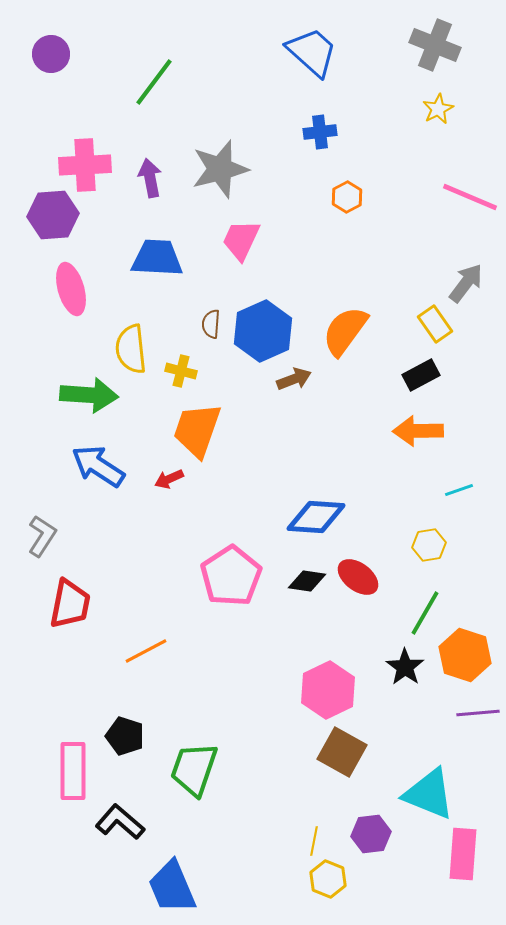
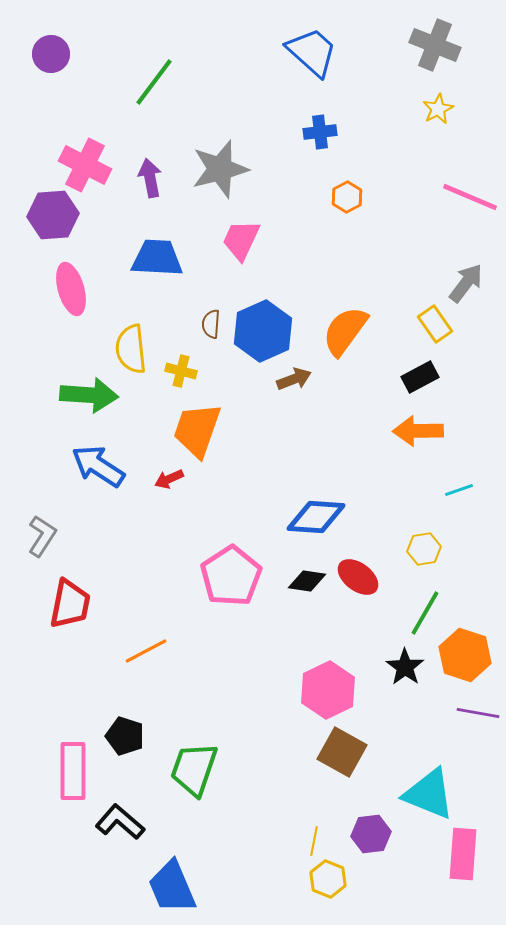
pink cross at (85, 165): rotated 30 degrees clockwise
black rectangle at (421, 375): moved 1 px left, 2 px down
yellow hexagon at (429, 545): moved 5 px left, 4 px down
purple line at (478, 713): rotated 15 degrees clockwise
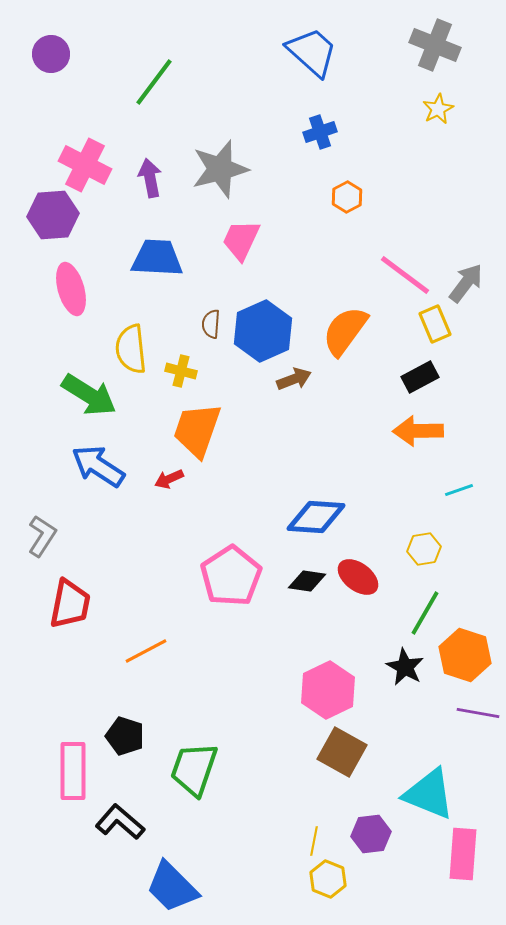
blue cross at (320, 132): rotated 12 degrees counterclockwise
pink line at (470, 197): moved 65 px left, 78 px down; rotated 14 degrees clockwise
yellow rectangle at (435, 324): rotated 12 degrees clockwise
green arrow at (89, 395): rotated 28 degrees clockwise
black star at (405, 667): rotated 6 degrees counterclockwise
blue trapezoid at (172, 887): rotated 22 degrees counterclockwise
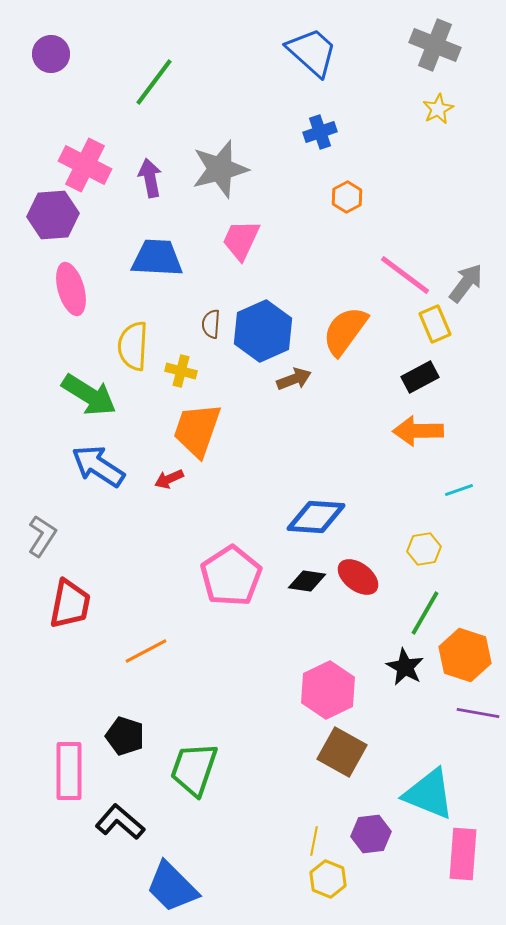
yellow semicircle at (131, 349): moved 2 px right, 3 px up; rotated 9 degrees clockwise
pink rectangle at (73, 771): moved 4 px left
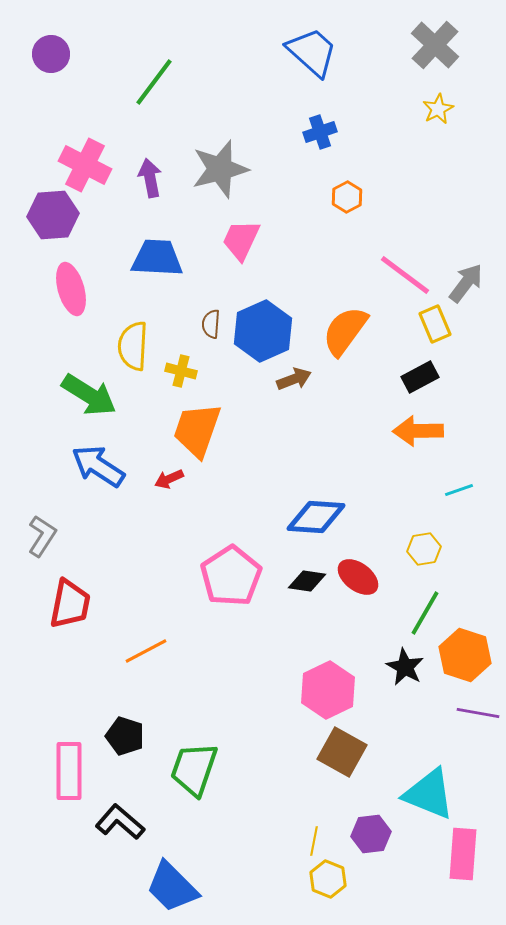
gray cross at (435, 45): rotated 21 degrees clockwise
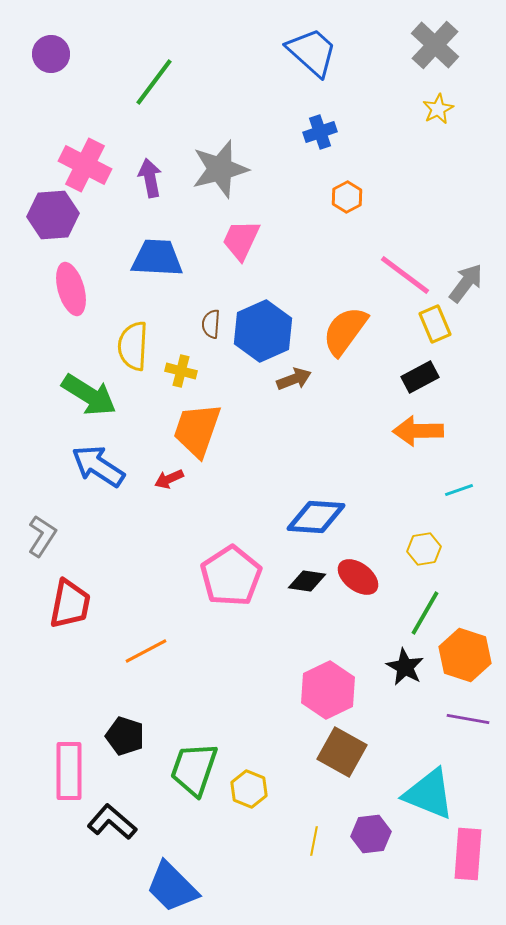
purple line at (478, 713): moved 10 px left, 6 px down
black L-shape at (120, 822): moved 8 px left
pink rectangle at (463, 854): moved 5 px right
yellow hexagon at (328, 879): moved 79 px left, 90 px up
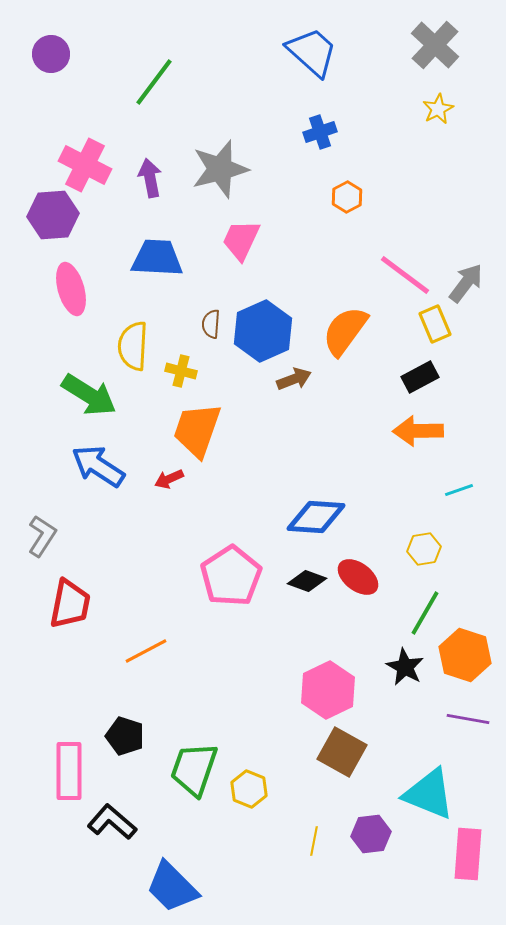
black diamond at (307, 581): rotated 12 degrees clockwise
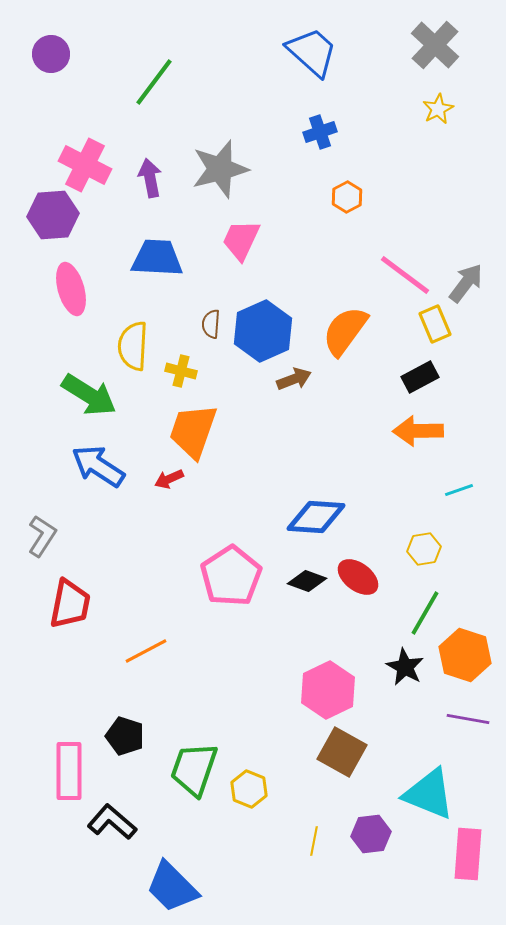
orange trapezoid at (197, 430): moved 4 px left, 1 px down
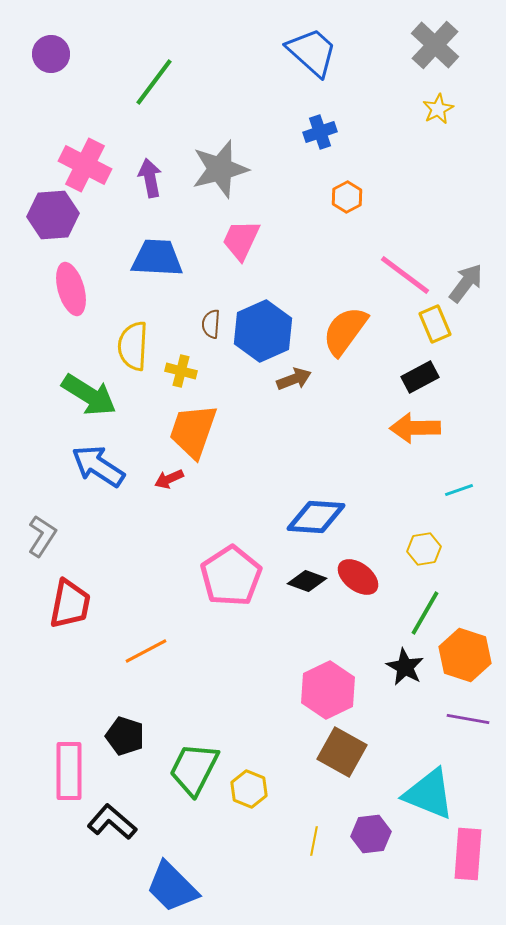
orange arrow at (418, 431): moved 3 px left, 3 px up
green trapezoid at (194, 769): rotated 8 degrees clockwise
